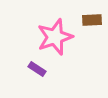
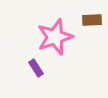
purple rectangle: moved 1 px left, 1 px up; rotated 24 degrees clockwise
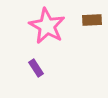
pink star: moved 8 px left, 11 px up; rotated 24 degrees counterclockwise
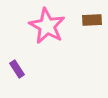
purple rectangle: moved 19 px left, 1 px down
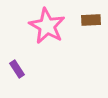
brown rectangle: moved 1 px left
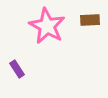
brown rectangle: moved 1 px left
